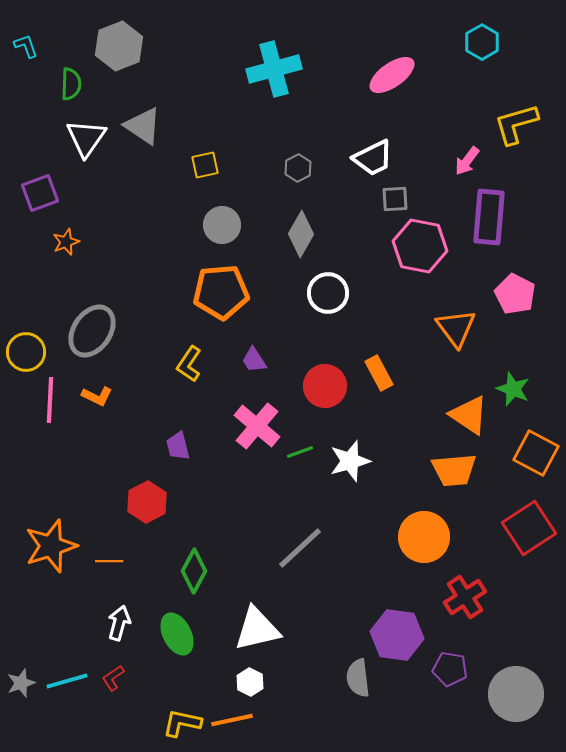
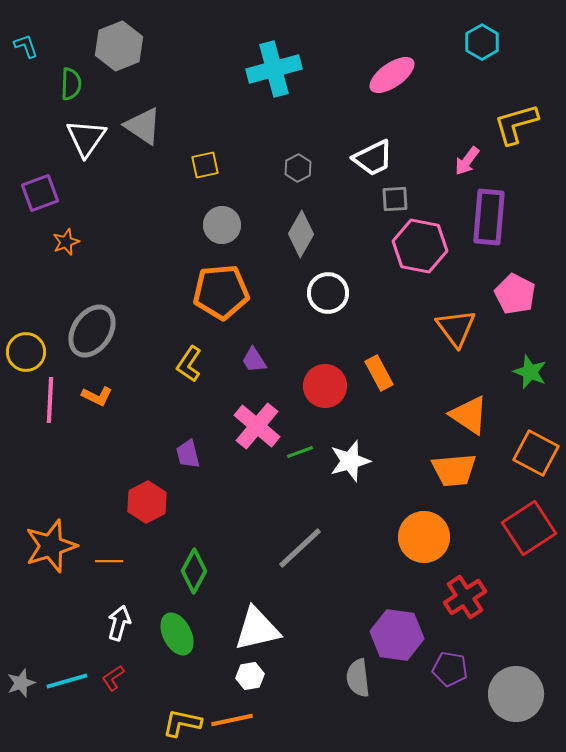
green star at (513, 389): moved 17 px right, 17 px up
purple trapezoid at (178, 446): moved 10 px right, 8 px down
white hexagon at (250, 682): moved 6 px up; rotated 24 degrees clockwise
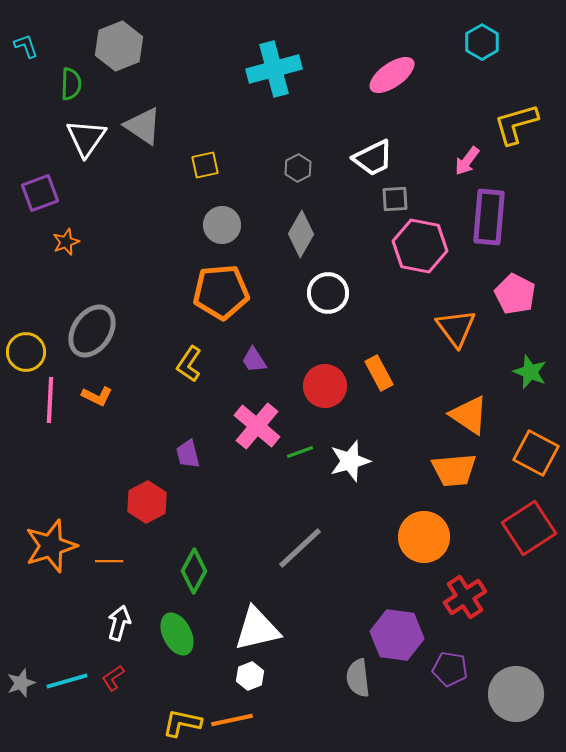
white hexagon at (250, 676): rotated 12 degrees counterclockwise
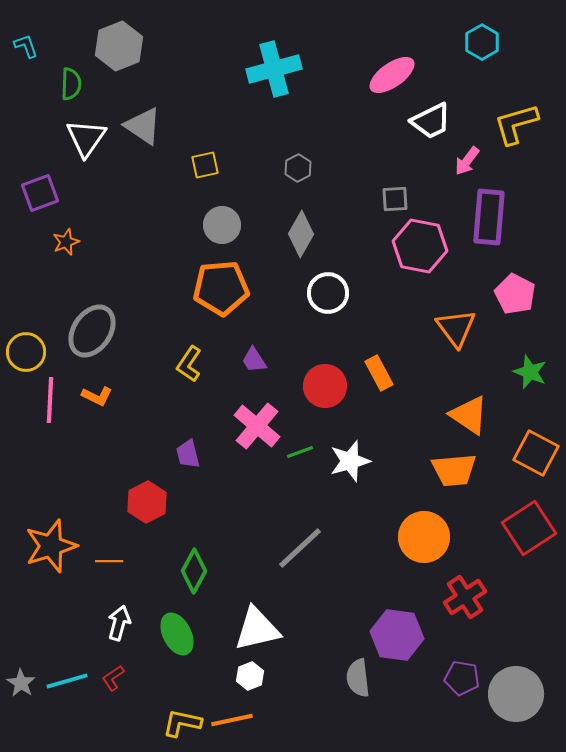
white trapezoid at (373, 158): moved 58 px right, 37 px up
orange pentagon at (221, 292): moved 4 px up
purple pentagon at (450, 669): moved 12 px right, 9 px down
gray star at (21, 683): rotated 20 degrees counterclockwise
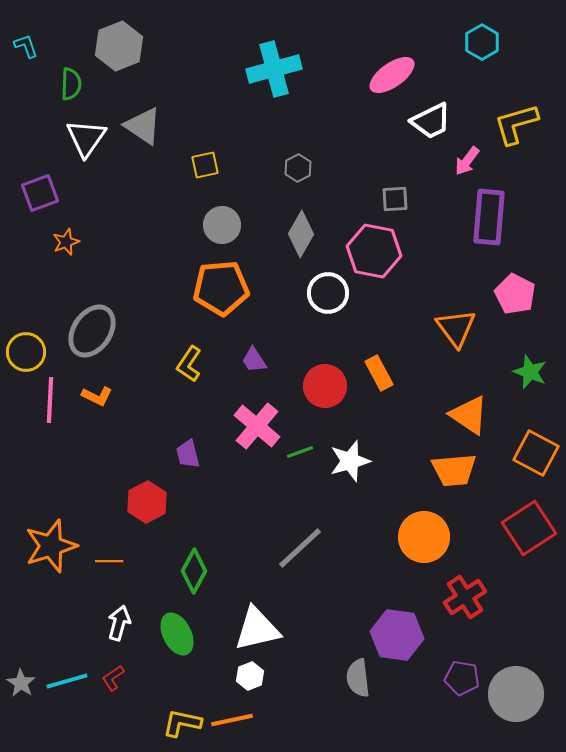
pink hexagon at (420, 246): moved 46 px left, 5 px down
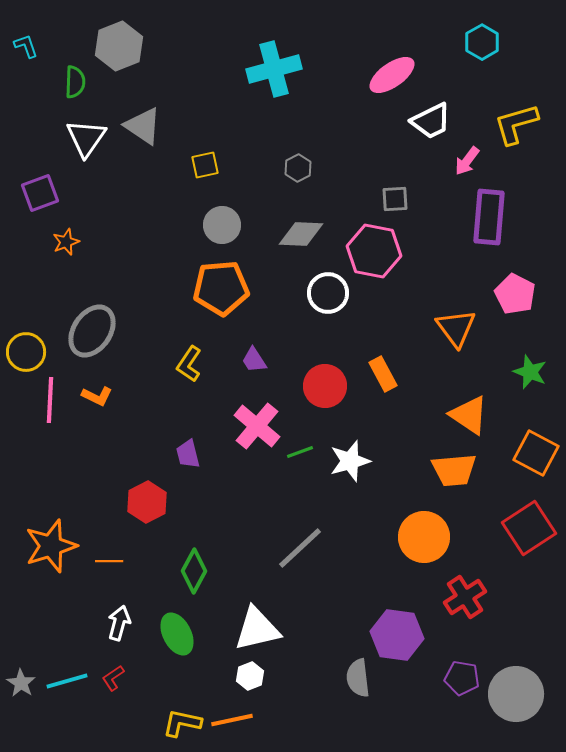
green semicircle at (71, 84): moved 4 px right, 2 px up
gray diamond at (301, 234): rotated 63 degrees clockwise
orange rectangle at (379, 373): moved 4 px right, 1 px down
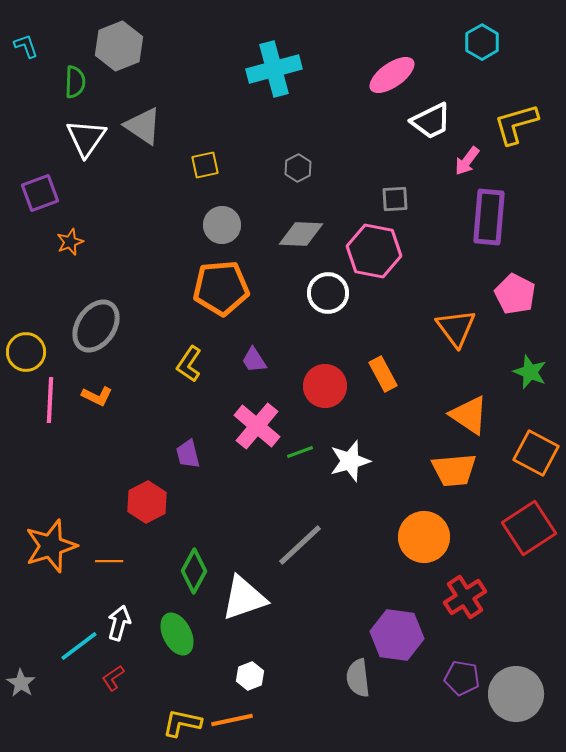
orange star at (66, 242): moved 4 px right
gray ellipse at (92, 331): moved 4 px right, 5 px up
gray line at (300, 548): moved 3 px up
white triangle at (257, 629): moved 13 px left, 31 px up; rotated 6 degrees counterclockwise
cyan line at (67, 681): moved 12 px right, 35 px up; rotated 21 degrees counterclockwise
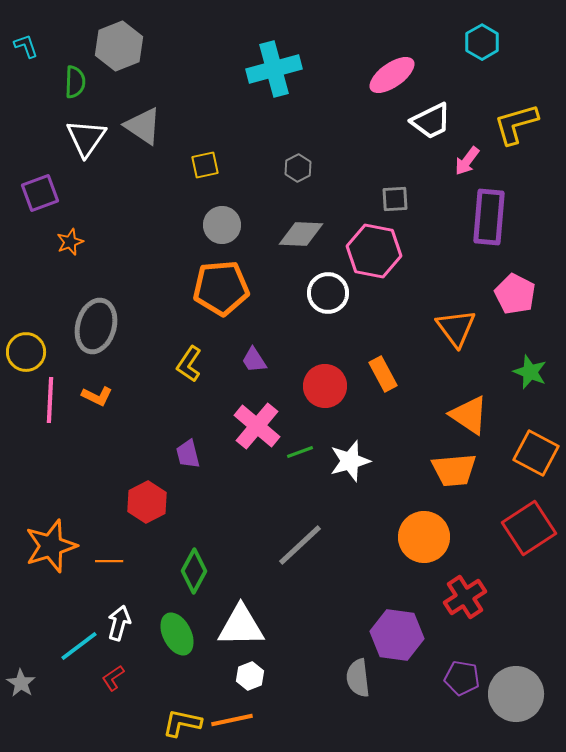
gray ellipse at (96, 326): rotated 18 degrees counterclockwise
white triangle at (244, 598): moved 3 px left, 28 px down; rotated 18 degrees clockwise
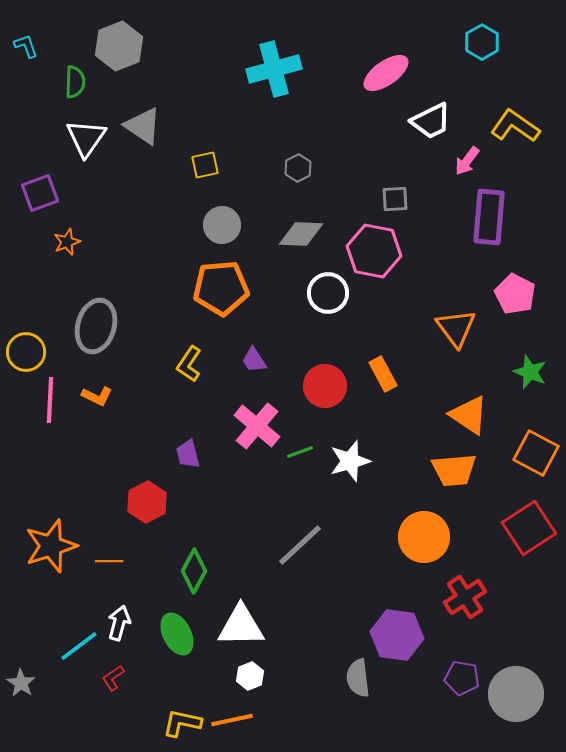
pink ellipse at (392, 75): moved 6 px left, 2 px up
yellow L-shape at (516, 124): moved 1 px left, 2 px down; rotated 51 degrees clockwise
orange star at (70, 242): moved 3 px left
